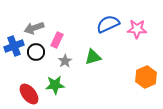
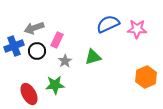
black circle: moved 1 px right, 1 px up
red ellipse: rotated 10 degrees clockwise
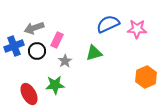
green triangle: moved 1 px right, 4 px up
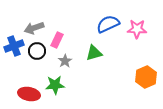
red ellipse: rotated 50 degrees counterclockwise
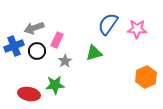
blue semicircle: rotated 30 degrees counterclockwise
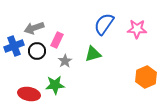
blue semicircle: moved 4 px left
green triangle: moved 1 px left, 1 px down
